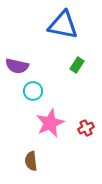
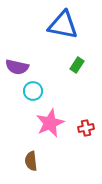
purple semicircle: moved 1 px down
red cross: rotated 14 degrees clockwise
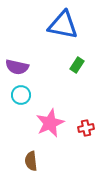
cyan circle: moved 12 px left, 4 px down
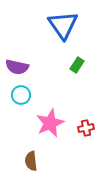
blue triangle: rotated 44 degrees clockwise
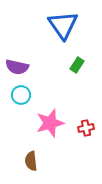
pink star: rotated 8 degrees clockwise
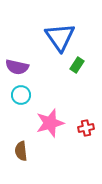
blue triangle: moved 3 px left, 12 px down
brown semicircle: moved 10 px left, 10 px up
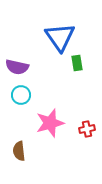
green rectangle: moved 2 px up; rotated 42 degrees counterclockwise
red cross: moved 1 px right, 1 px down
brown semicircle: moved 2 px left
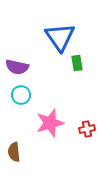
brown semicircle: moved 5 px left, 1 px down
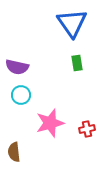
blue triangle: moved 12 px right, 14 px up
